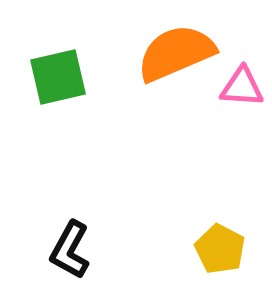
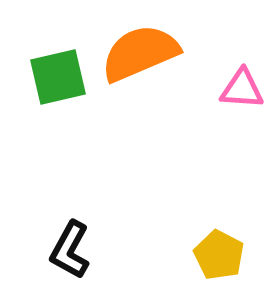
orange semicircle: moved 36 px left
pink triangle: moved 2 px down
yellow pentagon: moved 1 px left, 6 px down
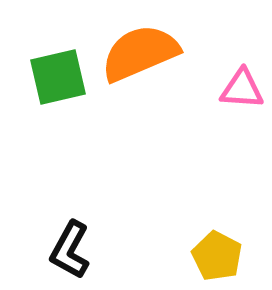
yellow pentagon: moved 2 px left, 1 px down
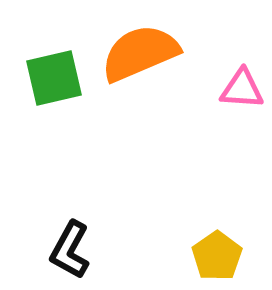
green square: moved 4 px left, 1 px down
yellow pentagon: rotated 9 degrees clockwise
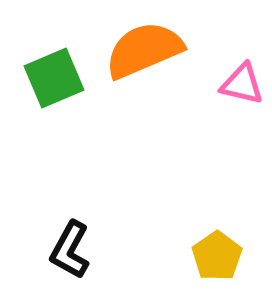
orange semicircle: moved 4 px right, 3 px up
green square: rotated 10 degrees counterclockwise
pink triangle: moved 5 px up; rotated 9 degrees clockwise
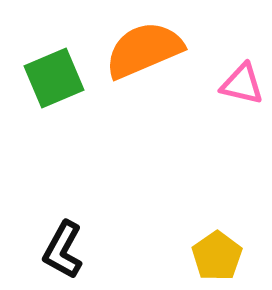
black L-shape: moved 7 px left
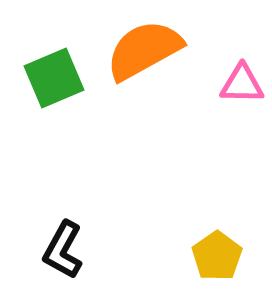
orange semicircle: rotated 6 degrees counterclockwise
pink triangle: rotated 12 degrees counterclockwise
